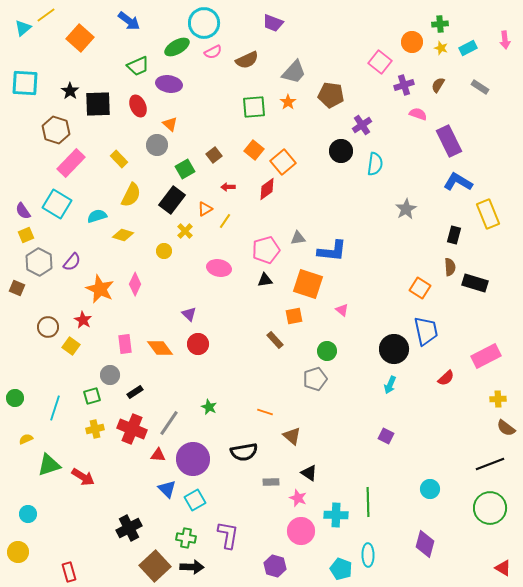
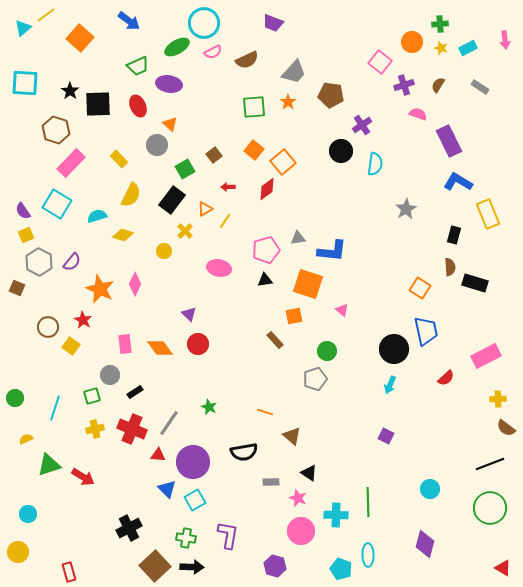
purple circle at (193, 459): moved 3 px down
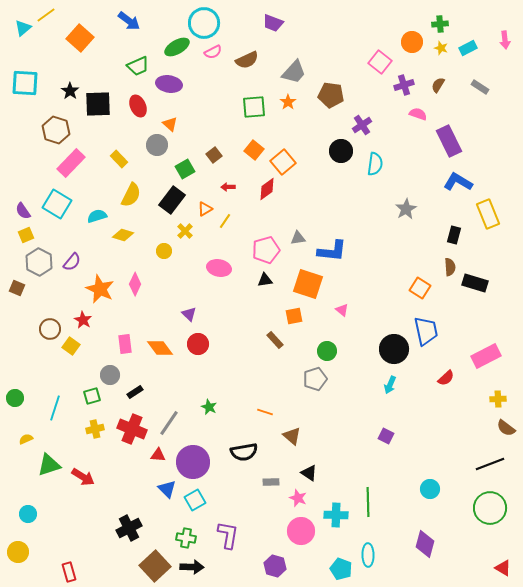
brown circle at (48, 327): moved 2 px right, 2 px down
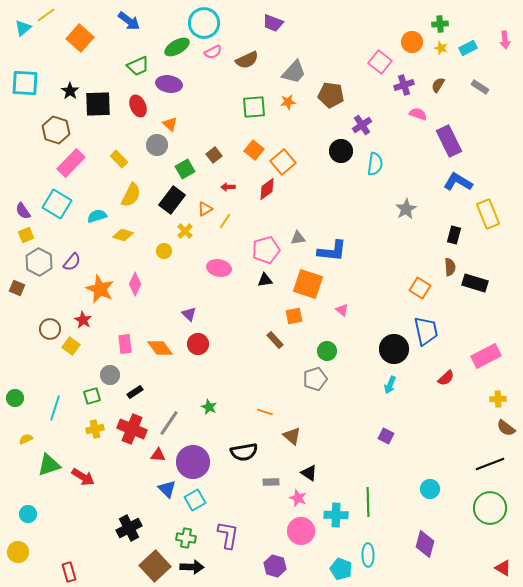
orange star at (288, 102): rotated 28 degrees clockwise
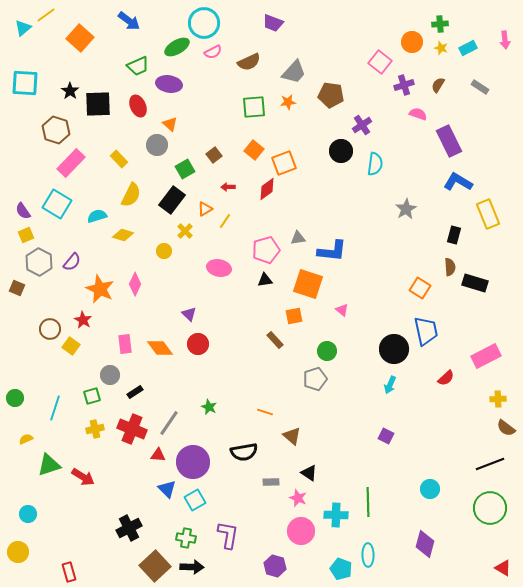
brown semicircle at (247, 60): moved 2 px right, 2 px down
orange square at (283, 162): moved 1 px right, 1 px down; rotated 20 degrees clockwise
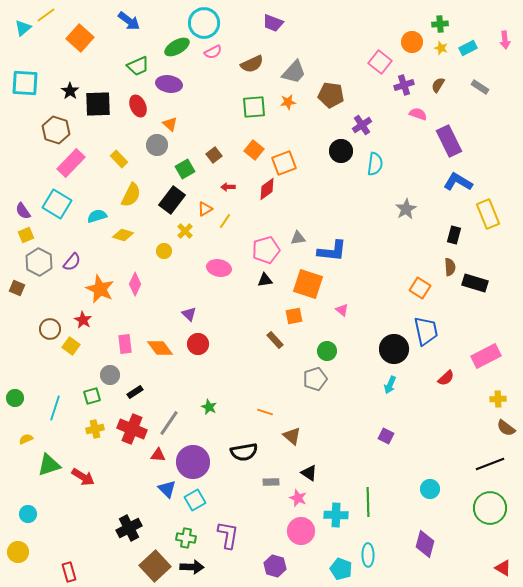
brown semicircle at (249, 62): moved 3 px right, 2 px down
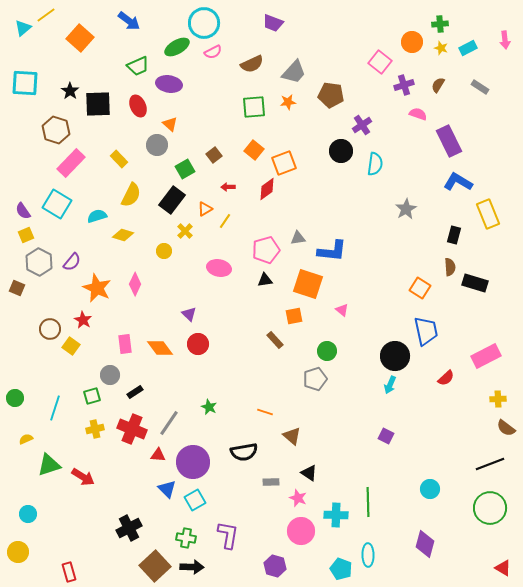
orange star at (100, 289): moved 3 px left, 1 px up
black circle at (394, 349): moved 1 px right, 7 px down
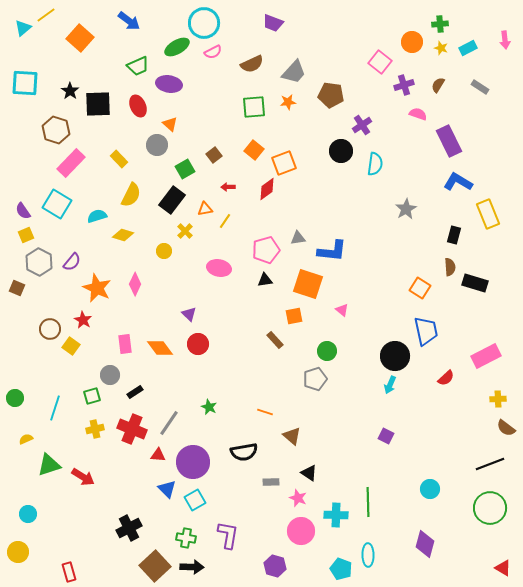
orange triangle at (205, 209): rotated 21 degrees clockwise
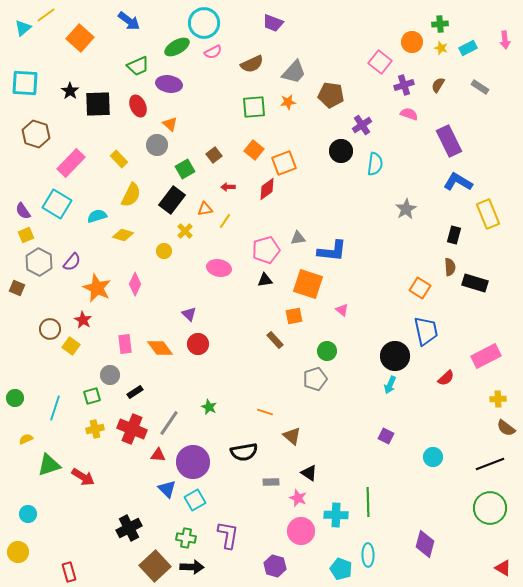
pink semicircle at (418, 114): moved 9 px left
brown hexagon at (56, 130): moved 20 px left, 4 px down
cyan circle at (430, 489): moved 3 px right, 32 px up
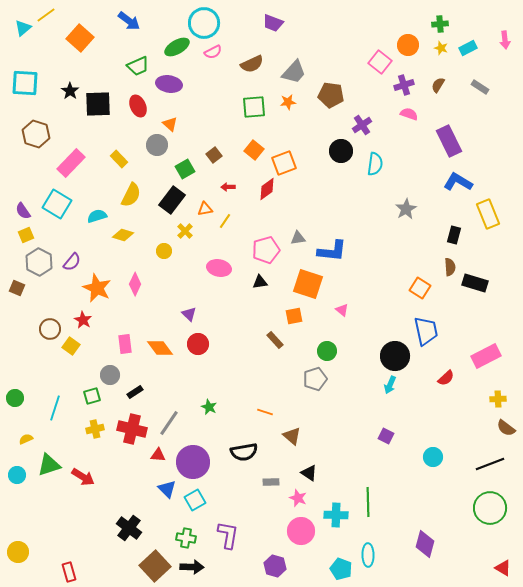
orange circle at (412, 42): moved 4 px left, 3 px down
black triangle at (265, 280): moved 5 px left, 2 px down
red cross at (132, 429): rotated 8 degrees counterclockwise
cyan circle at (28, 514): moved 11 px left, 39 px up
black cross at (129, 528): rotated 25 degrees counterclockwise
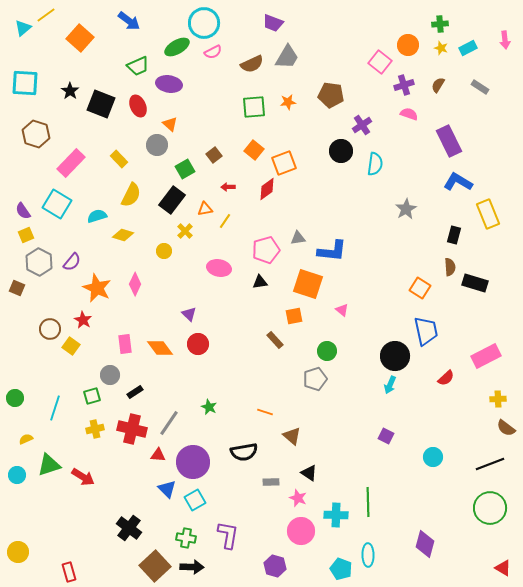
gray trapezoid at (294, 72): moved 7 px left, 15 px up; rotated 12 degrees counterclockwise
black square at (98, 104): moved 3 px right; rotated 24 degrees clockwise
